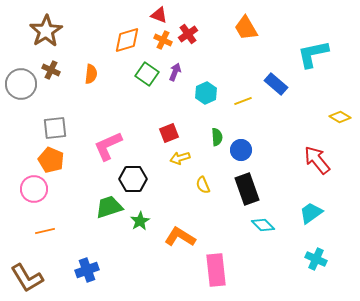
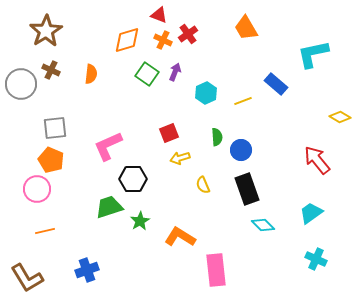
pink circle: moved 3 px right
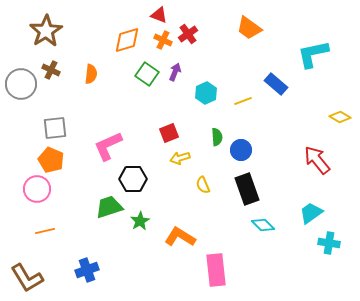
orange trapezoid: moved 3 px right; rotated 24 degrees counterclockwise
cyan cross: moved 13 px right, 16 px up; rotated 15 degrees counterclockwise
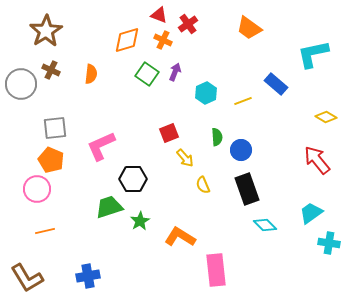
red cross: moved 10 px up
yellow diamond: moved 14 px left
pink L-shape: moved 7 px left
yellow arrow: moved 5 px right; rotated 114 degrees counterclockwise
cyan diamond: moved 2 px right
blue cross: moved 1 px right, 6 px down; rotated 10 degrees clockwise
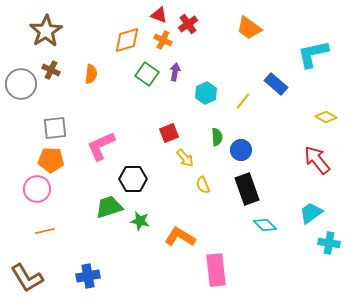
purple arrow: rotated 12 degrees counterclockwise
yellow line: rotated 30 degrees counterclockwise
orange pentagon: rotated 20 degrees counterclockwise
green star: rotated 30 degrees counterclockwise
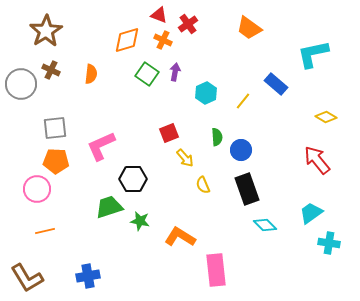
orange pentagon: moved 5 px right, 1 px down
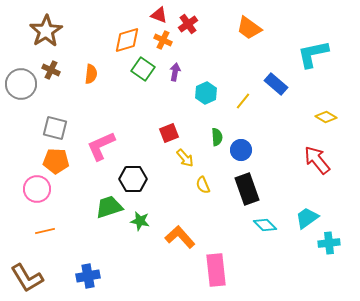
green square: moved 4 px left, 5 px up
gray square: rotated 20 degrees clockwise
cyan trapezoid: moved 4 px left, 5 px down
orange L-shape: rotated 16 degrees clockwise
cyan cross: rotated 15 degrees counterclockwise
